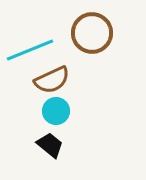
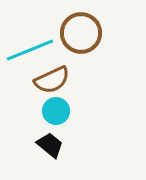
brown circle: moved 11 px left
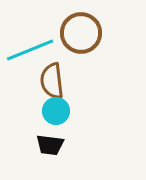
brown semicircle: moved 1 px down; rotated 108 degrees clockwise
black trapezoid: rotated 148 degrees clockwise
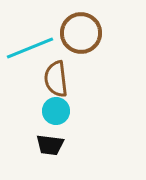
cyan line: moved 2 px up
brown semicircle: moved 4 px right, 2 px up
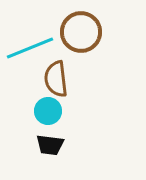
brown circle: moved 1 px up
cyan circle: moved 8 px left
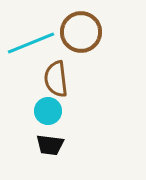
cyan line: moved 1 px right, 5 px up
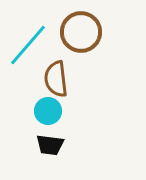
cyan line: moved 3 px left, 2 px down; rotated 27 degrees counterclockwise
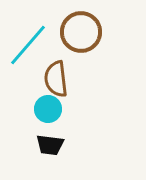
cyan circle: moved 2 px up
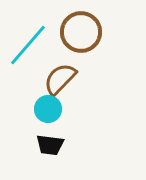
brown semicircle: moved 4 px right; rotated 51 degrees clockwise
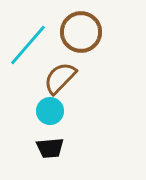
brown semicircle: moved 1 px up
cyan circle: moved 2 px right, 2 px down
black trapezoid: moved 3 px down; rotated 12 degrees counterclockwise
